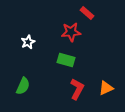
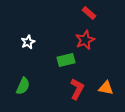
red rectangle: moved 2 px right
red star: moved 14 px right, 8 px down; rotated 18 degrees counterclockwise
green rectangle: rotated 30 degrees counterclockwise
orange triangle: rotated 35 degrees clockwise
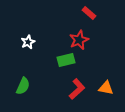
red star: moved 6 px left
red L-shape: rotated 20 degrees clockwise
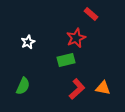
red rectangle: moved 2 px right, 1 px down
red star: moved 3 px left, 2 px up
orange triangle: moved 3 px left
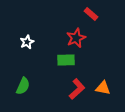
white star: moved 1 px left
green rectangle: rotated 12 degrees clockwise
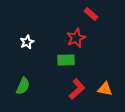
orange triangle: moved 2 px right, 1 px down
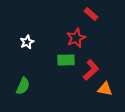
red L-shape: moved 14 px right, 19 px up
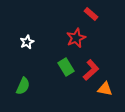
green rectangle: moved 7 px down; rotated 60 degrees clockwise
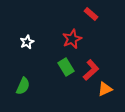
red star: moved 4 px left, 1 px down
orange triangle: rotated 35 degrees counterclockwise
